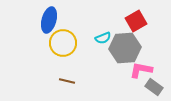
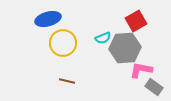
blue ellipse: moved 1 px left, 1 px up; rotated 60 degrees clockwise
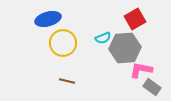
red square: moved 1 px left, 2 px up
gray rectangle: moved 2 px left
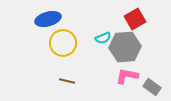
gray hexagon: moved 1 px up
pink L-shape: moved 14 px left, 6 px down
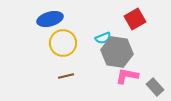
blue ellipse: moved 2 px right
gray hexagon: moved 8 px left, 5 px down; rotated 12 degrees clockwise
brown line: moved 1 px left, 5 px up; rotated 28 degrees counterclockwise
gray rectangle: moved 3 px right; rotated 12 degrees clockwise
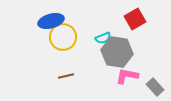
blue ellipse: moved 1 px right, 2 px down
yellow circle: moved 6 px up
